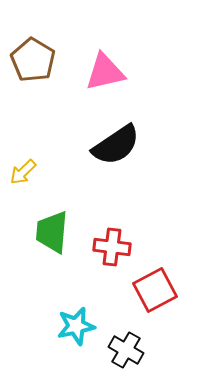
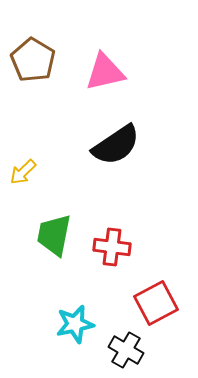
green trapezoid: moved 2 px right, 3 px down; rotated 6 degrees clockwise
red square: moved 1 px right, 13 px down
cyan star: moved 1 px left, 2 px up
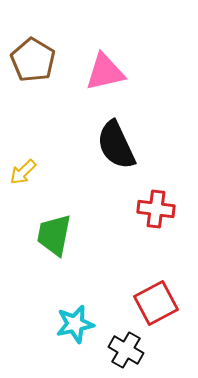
black semicircle: rotated 99 degrees clockwise
red cross: moved 44 px right, 38 px up
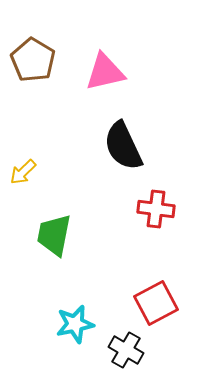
black semicircle: moved 7 px right, 1 px down
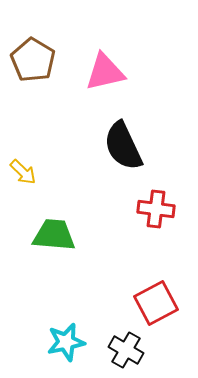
yellow arrow: rotated 92 degrees counterclockwise
green trapezoid: rotated 84 degrees clockwise
cyan star: moved 9 px left, 18 px down
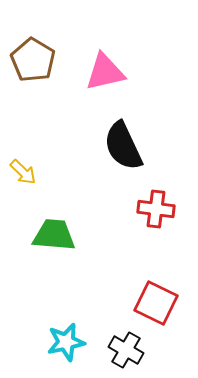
red square: rotated 36 degrees counterclockwise
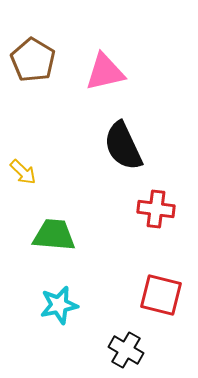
red square: moved 5 px right, 8 px up; rotated 12 degrees counterclockwise
cyan star: moved 7 px left, 37 px up
